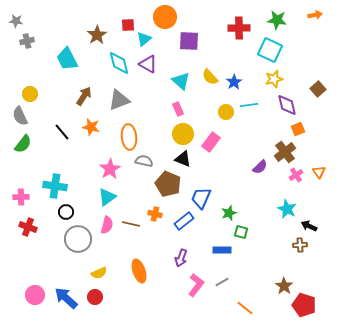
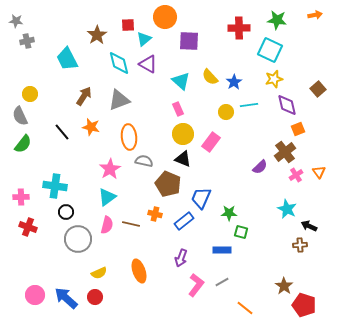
green star at (229, 213): rotated 21 degrees clockwise
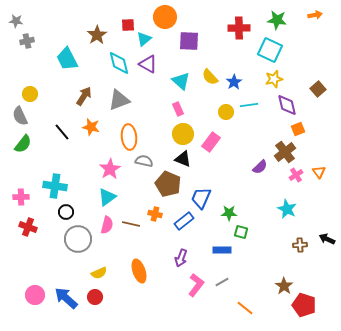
black arrow at (309, 226): moved 18 px right, 13 px down
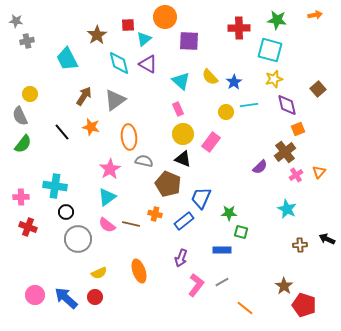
cyan square at (270, 50): rotated 10 degrees counterclockwise
gray triangle at (119, 100): moved 4 px left; rotated 15 degrees counterclockwise
orange triangle at (319, 172): rotated 16 degrees clockwise
pink semicircle at (107, 225): rotated 114 degrees clockwise
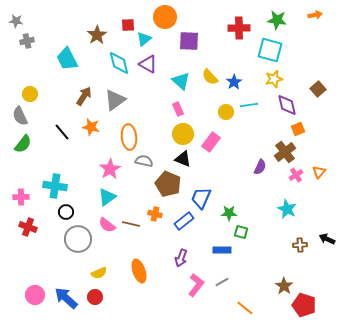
purple semicircle at (260, 167): rotated 21 degrees counterclockwise
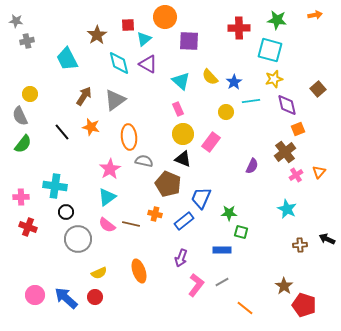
cyan line at (249, 105): moved 2 px right, 4 px up
purple semicircle at (260, 167): moved 8 px left, 1 px up
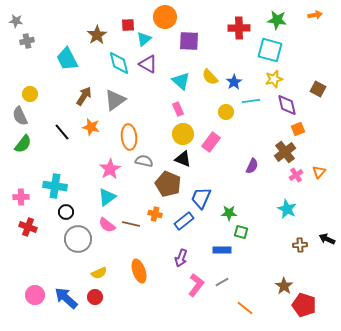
brown square at (318, 89): rotated 21 degrees counterclockwise
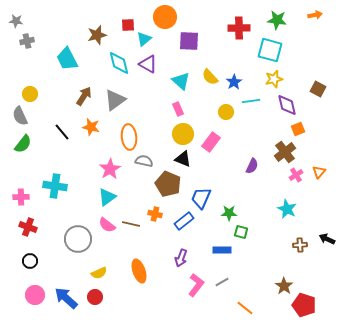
brown star at (97, 35): rotated 18 degrees clockwise
black circle at (66, 212): moved 36 px left, 49 px down
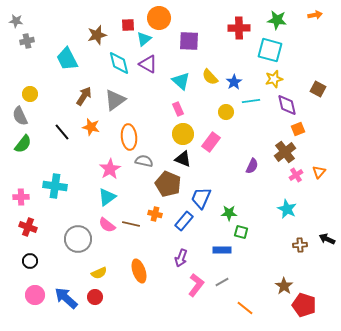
orange circle at (165, 17): moved 6 px left, 1 px down
blue rectangle at (184, 221): rotated 12 degrees counterclockwise
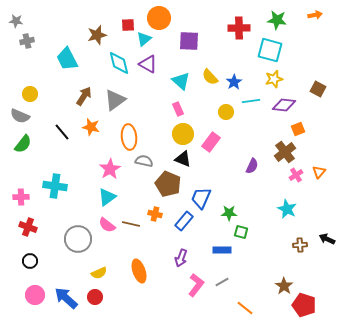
purple diamond at (287, 105): moved 3 px left; rotated 70 degrees counterclockwise
gray semicircle at (20, 116): rotated 42 degrees counterclockwise
